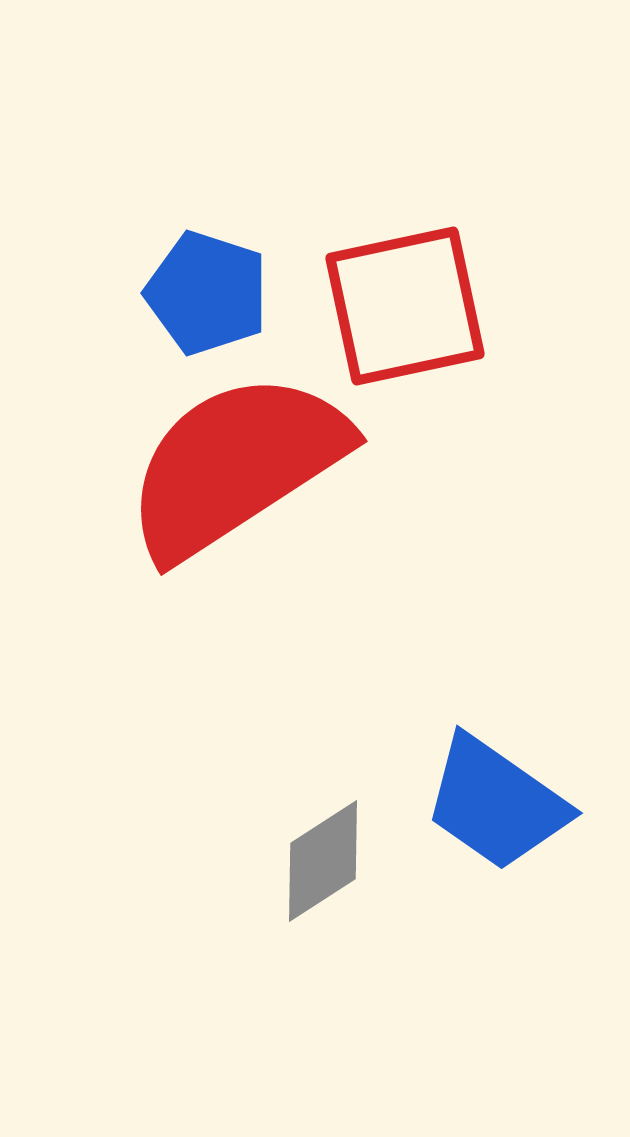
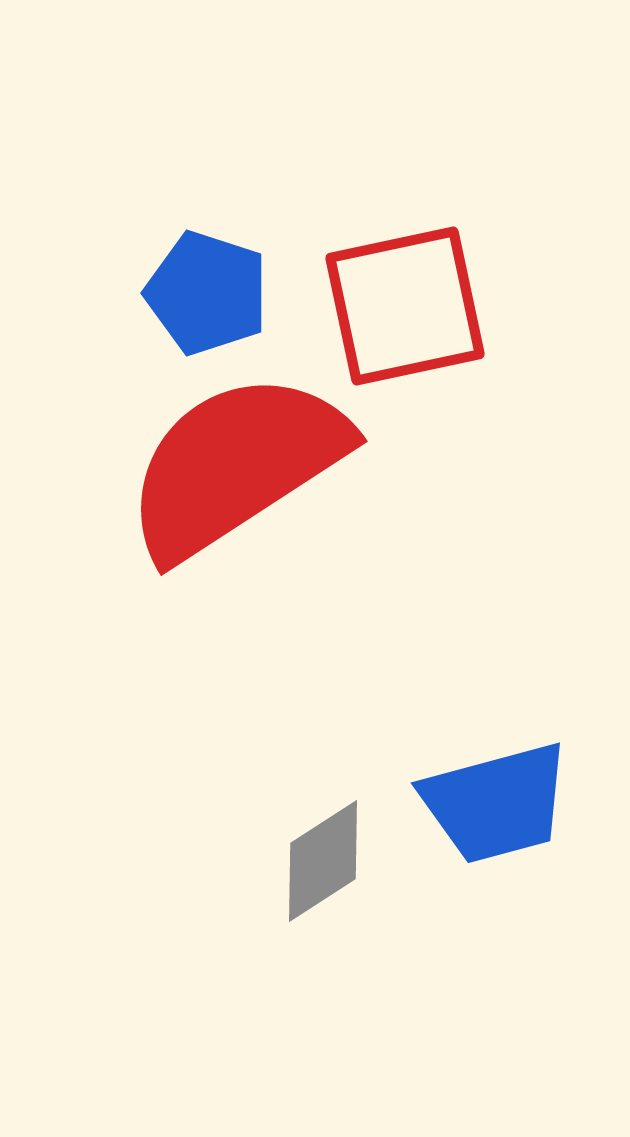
blue trapezoid: rotated 50 degrees counterclockwise
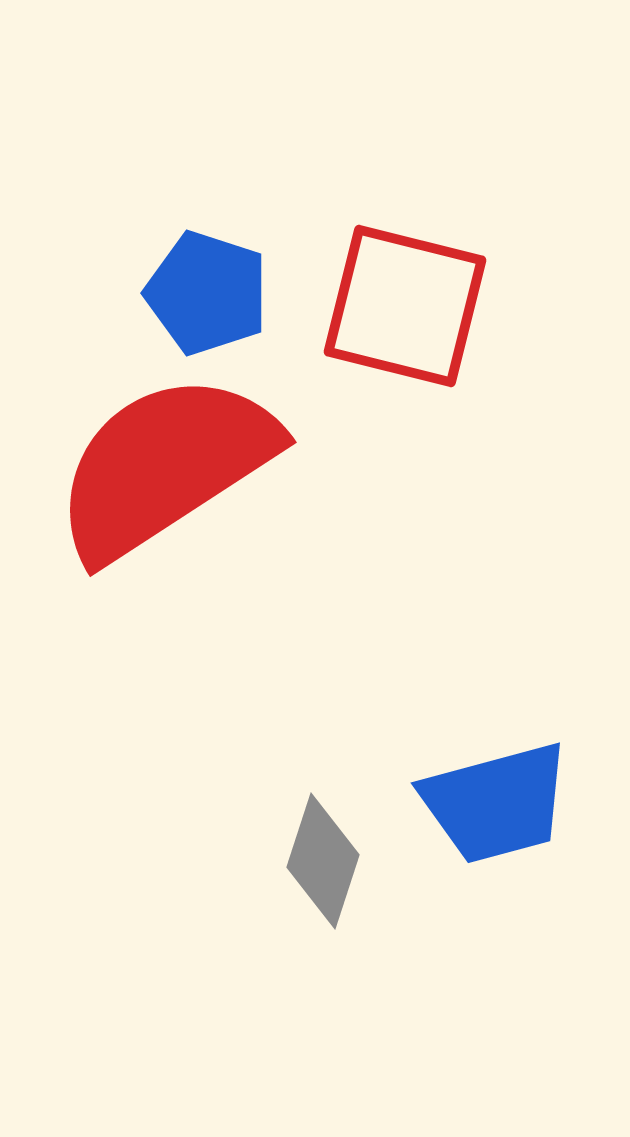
red square: rotated 26 degrees clockwise
red semicircle: moved 71 px left, 1 px down
gray diamond: rotated 39 degrees counterclockwise
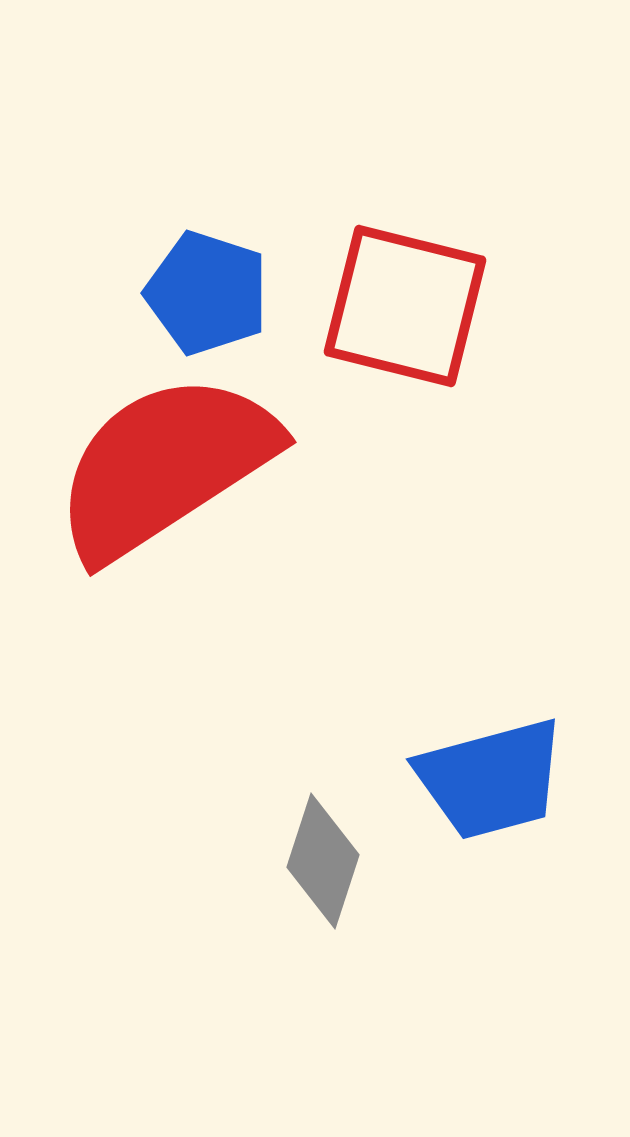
blue trapezoid: moved 5 px left, 24 px up
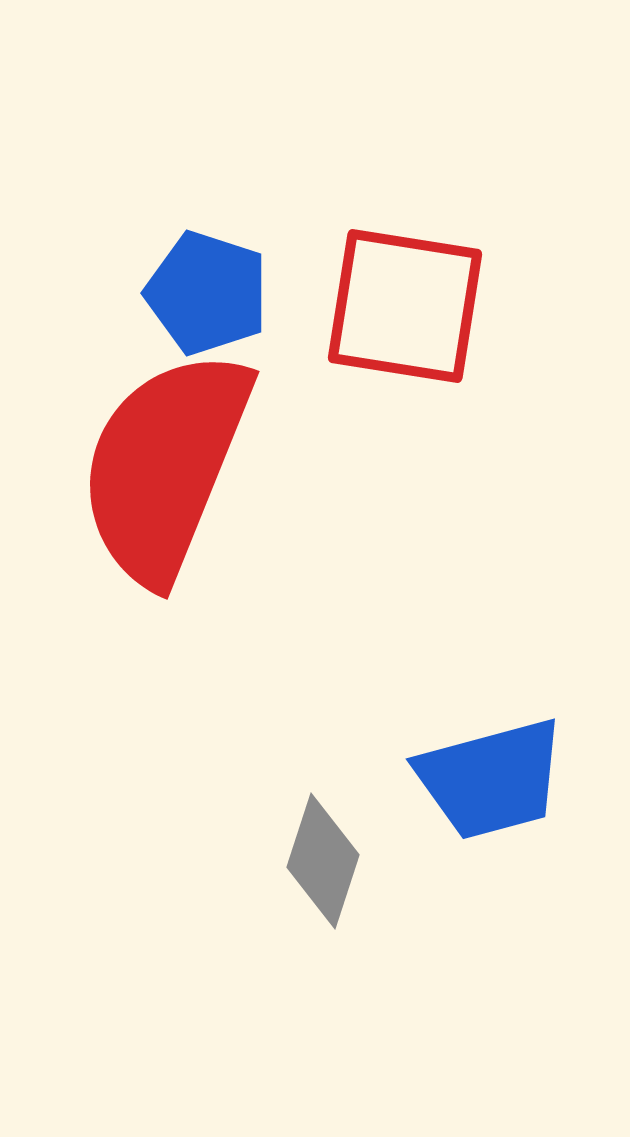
red square: rotated 5 degrees counterclockwise
red semicircle: rotated 35 degrees counterclockwise
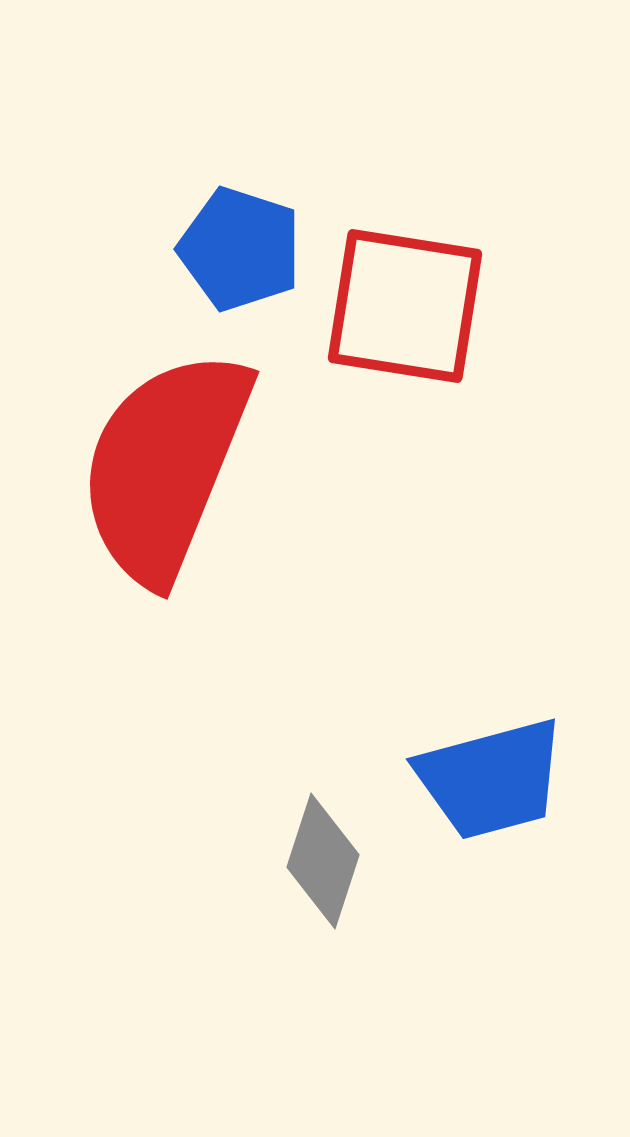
blue pentagon: moved 33 px right, 44 px up
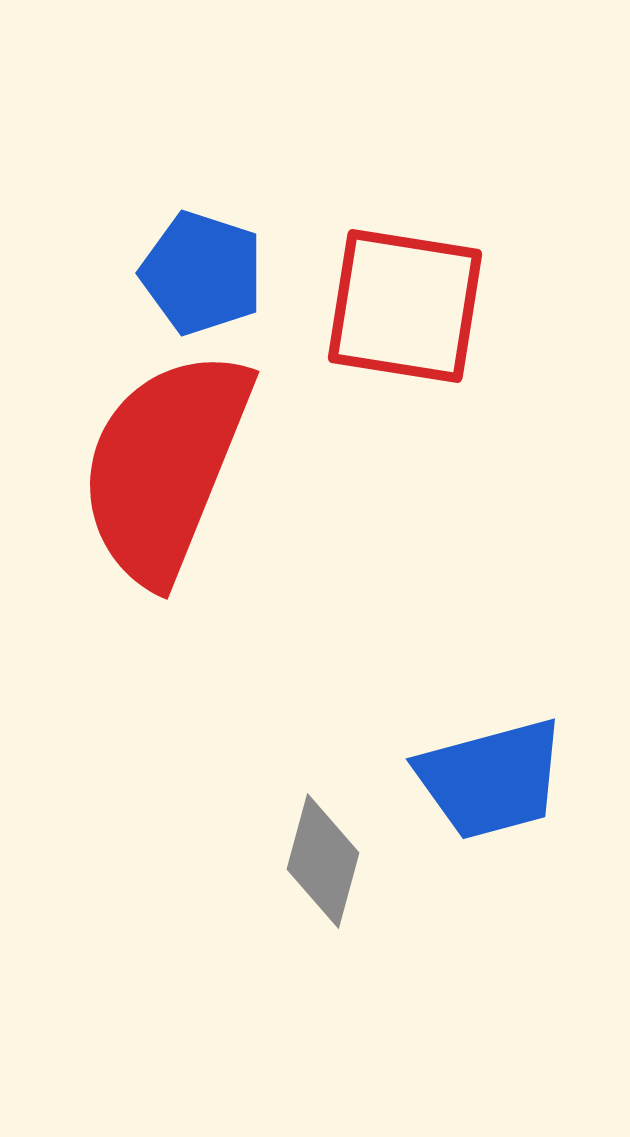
blue pentagon: moved 38 px left, 24 px down
gray diamond: rotated 3 degrees counterclockwise
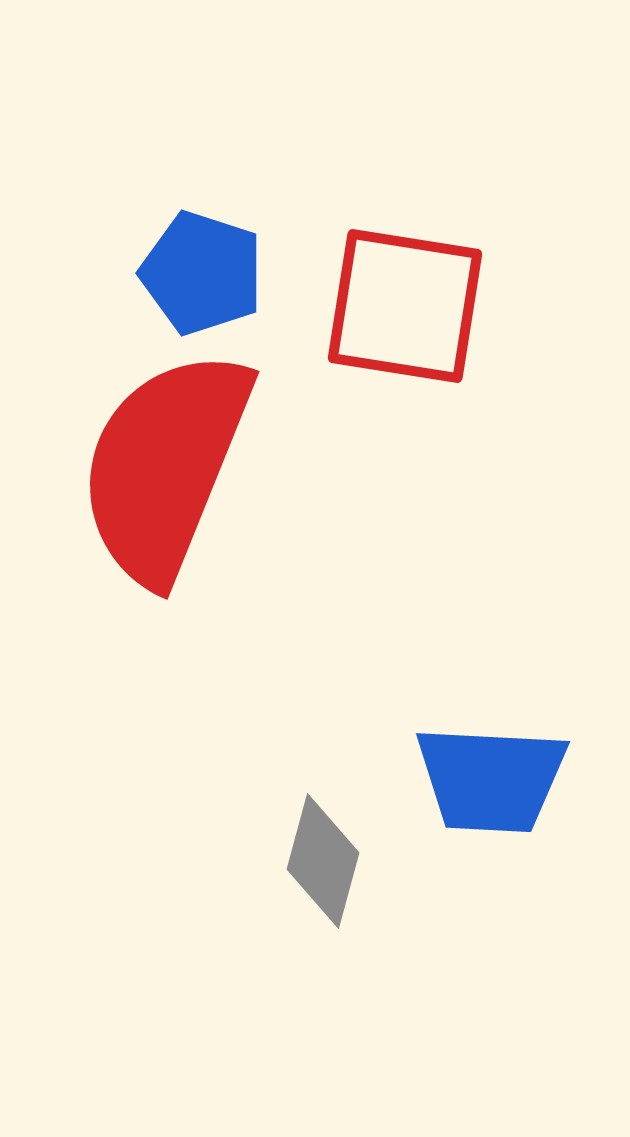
blue trapezoid: rotated 18 degrees clockwise
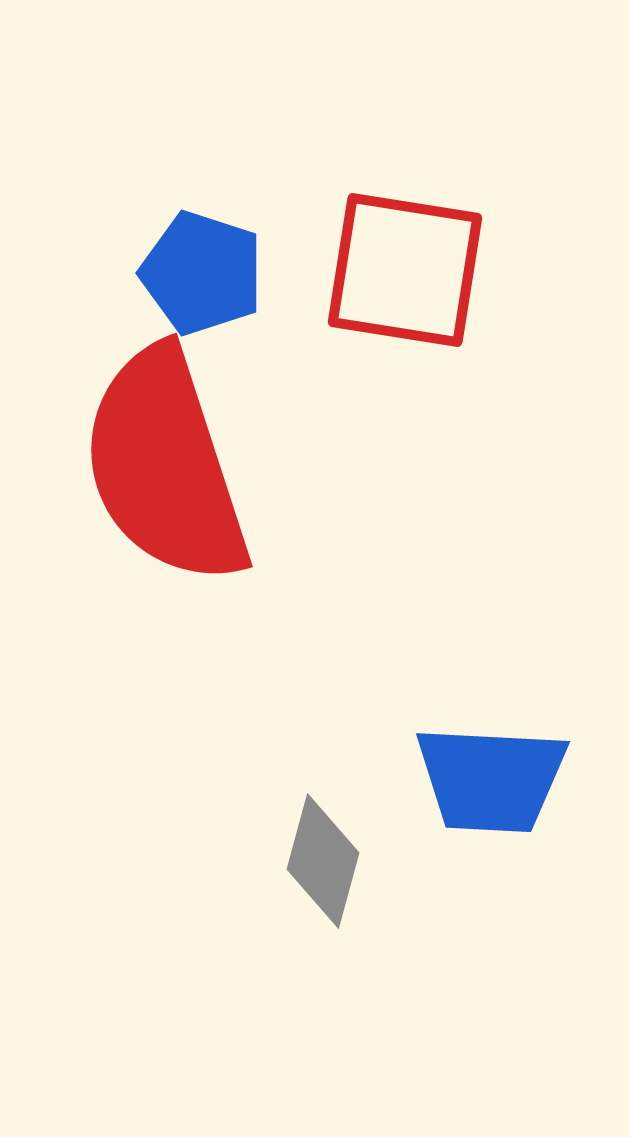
red square: moved 36 px up
red semicircle: rotated 40 degrees counterclockwise
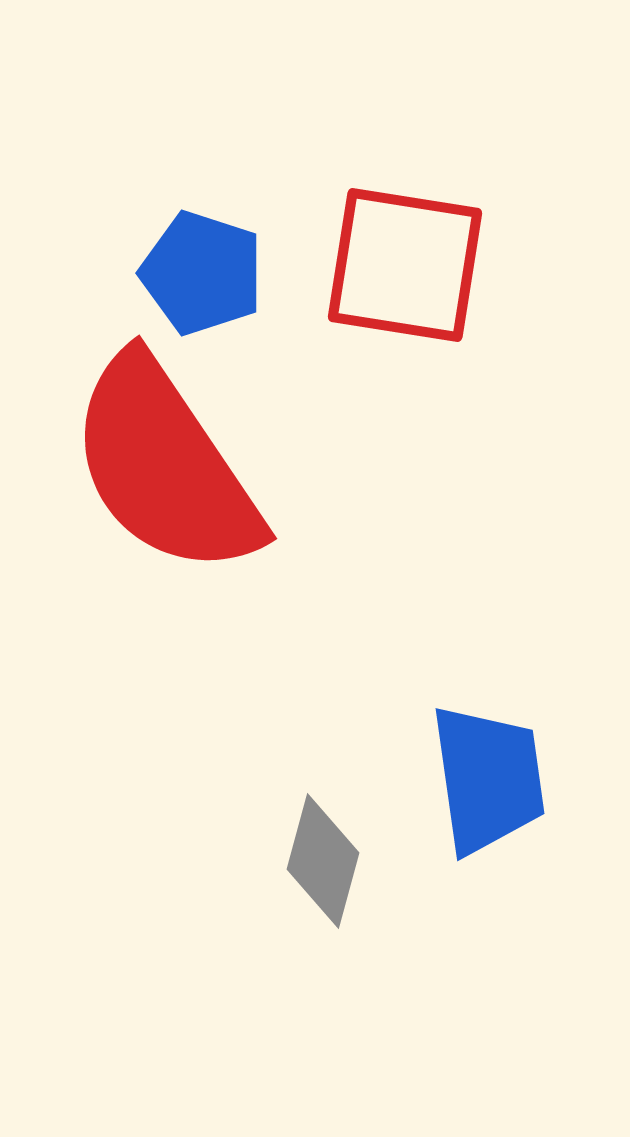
red square: moved 5 px up
red semicircle: rotated 16 degrees counterclockwise
blue trapezoid: moved 3 px left; rotated 101 degrees counterclockwise
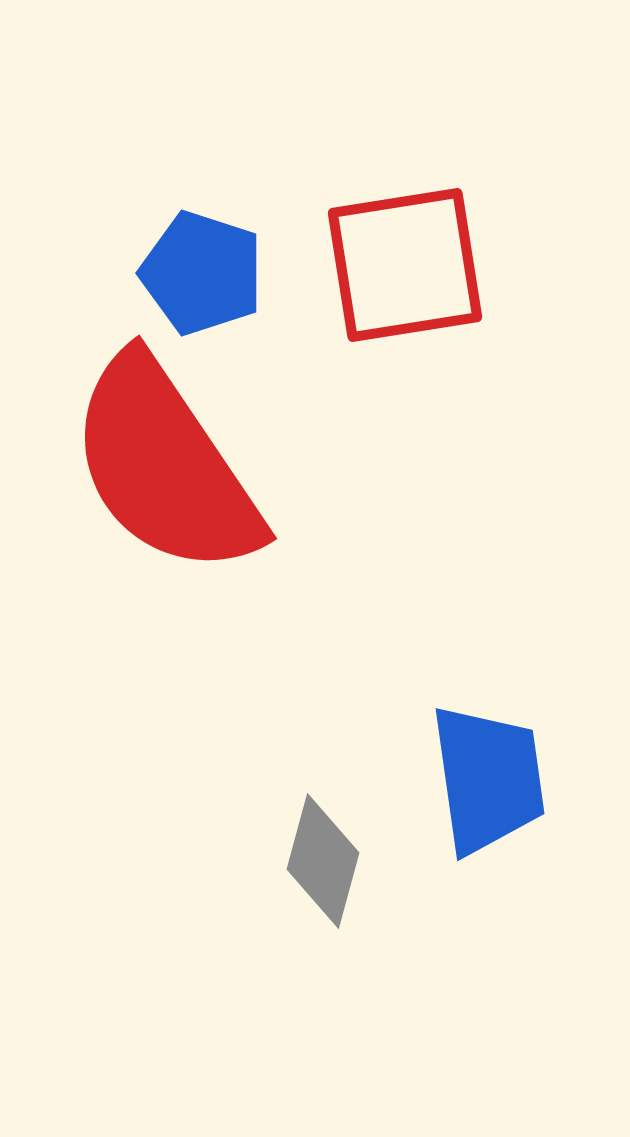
red square: rotated 18 degrees counterclockwise
